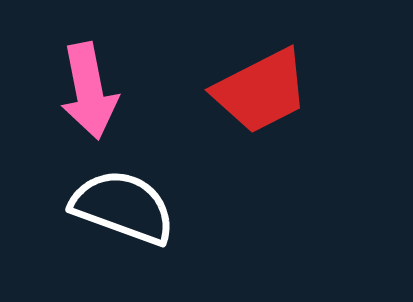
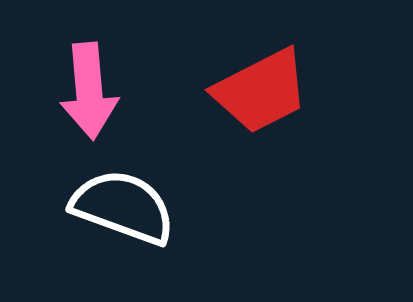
pink arrow: rotated 6 degrees clockwise
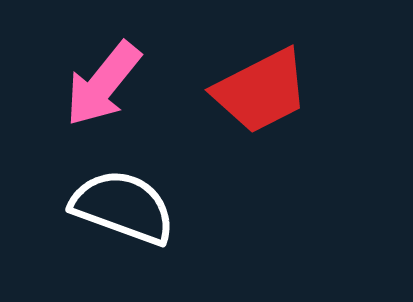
pink arrow: moved 14 px right, 7 px up; rotated 44 degrees clockwise
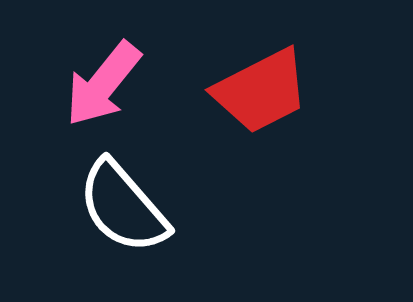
white semicircle: rotated 151 degrees counterclockwise
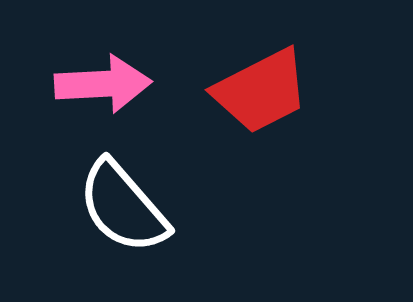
pink arrow: rotated 132 degrees counterclockwise
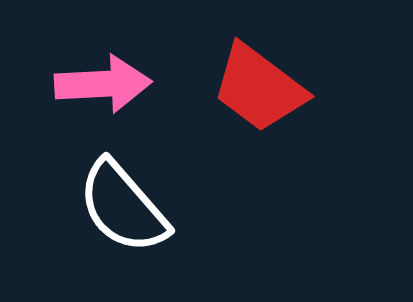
red trapezoid: moved 2 px left, 3 px up; rotated 64 degrees clockwise
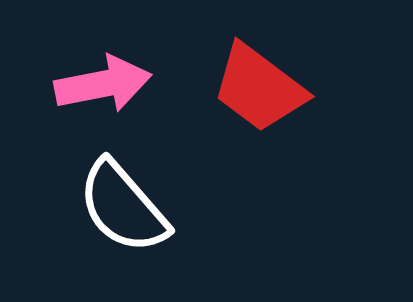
pink arrow: rotated 8 degrees counterclockwise
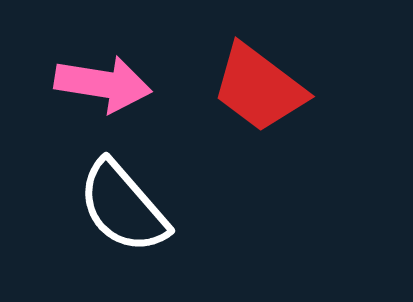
pink arrow: rotated 20 degrees clockwise
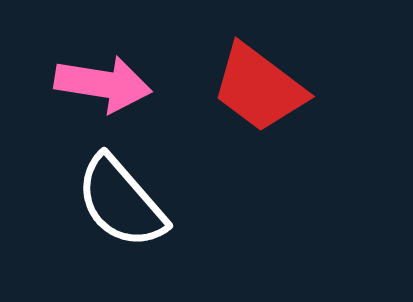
white semicircle: moved 2 px left, 5 px up
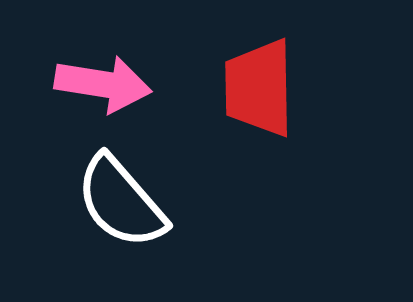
red trapezoid: rotated 52 degrees clockwise
